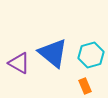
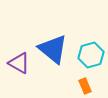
blue triangle: moved 4 px up
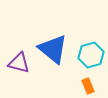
purple triangle: rotated 15 degrees counterclockwise
orange rectangle: moved 3 px right
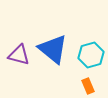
purple triangle: moved 8 px up
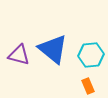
cyan hexagon: rotated 10 degrees clockwise
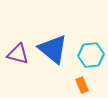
purple triangle: moved 1 px left, 1 px up
orange rectangle: moved 6 px left, 1 px up
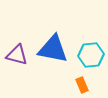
blue triangle: rotated 28 degrees counterclockwise
purple triangle: moved 1 px left, 1 px down
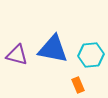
orange rectangle: moved 4 px left
